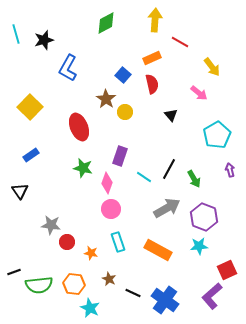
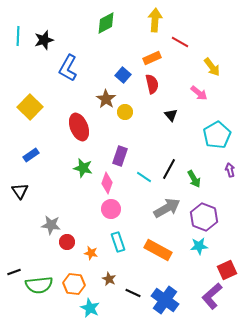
cyan line at (16, 34): moved 2 px right, 2 px down; rotated 18 degrees clockwise
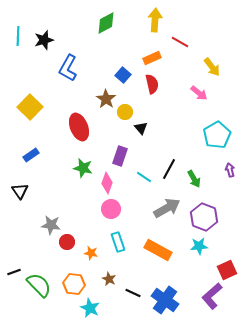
black triangle at (171, 115): moved 30 px left, 13 px down
green semicircle at (39, 285): rotated 128 degrees counterclockwise
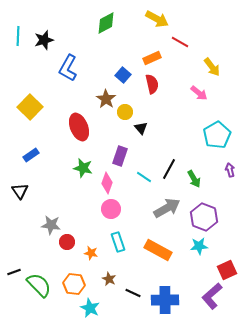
yellow arrow at (155, 20): moved 2 px right, 1 px up; rotated 115 degrees clockwise
blue cross at (165, 300): rotated 36 degrees counterclockwise
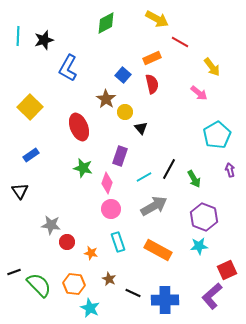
cyan line at (144, 177): rotated 63 degrees counterclockwise
gray arrow at (167, 208): moved 13 px left, 2 px up
